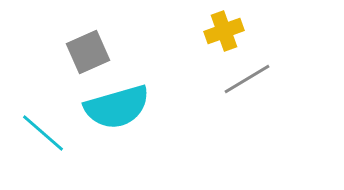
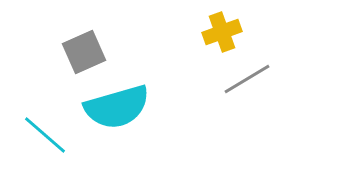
yellow cross: moved 2 px left, 1 px down
gray square: moved 4 px left
cyan line: moved 2 px right, 2 px down
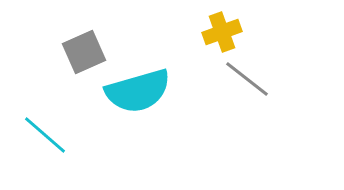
gray line: rotated 69 degrees clockwise
cyan semicircle: moved 21 px right, 16 px up
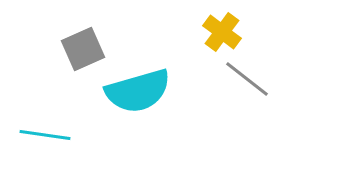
yellow cross: rotated 33 degrees counterclockwise
gray square: moved 1 px left, 3 px up
cyan line: rotated 33 degrees counterclockwise
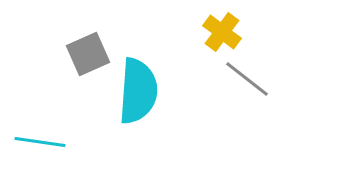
gray square: moved 5 px right, 5 px down
cyan semicircle: rotated 70 degrees counterclockwise
cyan line: moved 5 px left, 7 px down
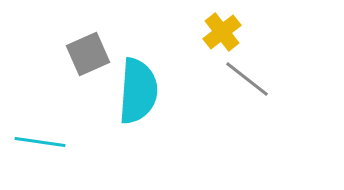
yellow cross: rotated 15 degrees clockwise
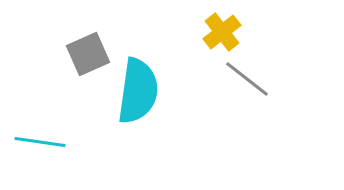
cyan semicircle: rotated 4 degrees clockwise
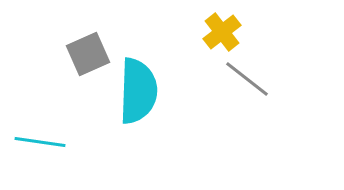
cyan semicircle: rotated 6 degrees counterclockwise
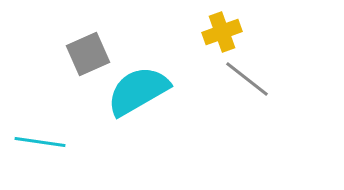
yellow cross: rotated 18 degrees clockwise
cyan semicircle: rotated 122 degrees counterclockwise
